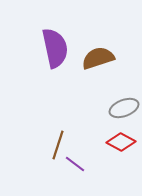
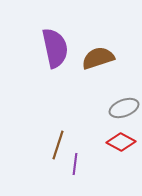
purple line: rotated 60 degrees clockwise
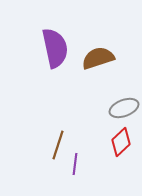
red diamond: rotated 72 degrees counterclockwise
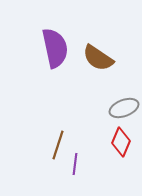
brown semicircle: rotated 128 degrees counterclockwise
red diamond: rotated 24 degrees counterclockwise
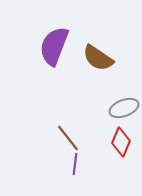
purple semicircle: moved 1 px left, 2 px up; rotated 147 degrees counterclockwise
brown line: moved 10 px right, 7 px up; rotated 56 degrees counterclockwise
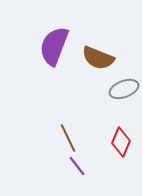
brown semicircle: rotated 12 degrees counterclockwise
gray ellipse: moved 19 px up
brown line: rotated 12 degrees clockwise
purple line: moved 2 px right, 2 px down; rotated 45 degrees counterclockwise
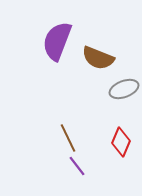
purple semicircle: moved 3 px right, 5 px up
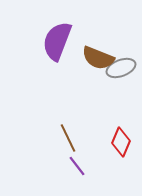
gray ellipse: moved 3 px left, 21 px up
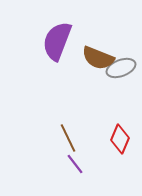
red diamond: moved 1 px left, 3 px up
purple line: moved 2 px left, 2 px up
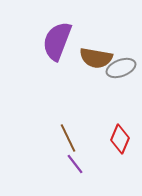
brown semicircle: moved 2 px left; rotated 12 degrees counterclockwise
